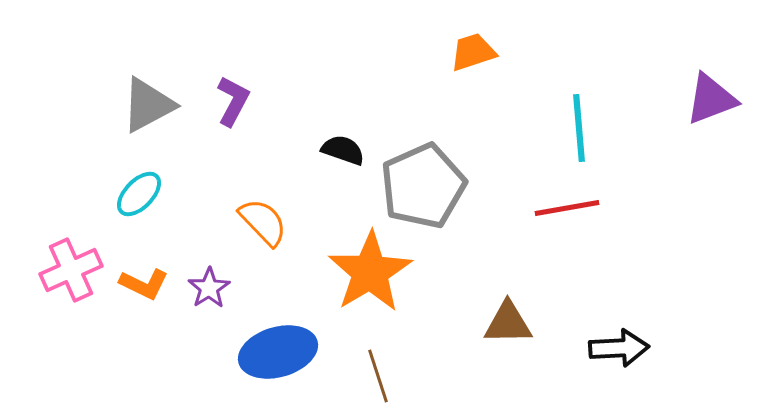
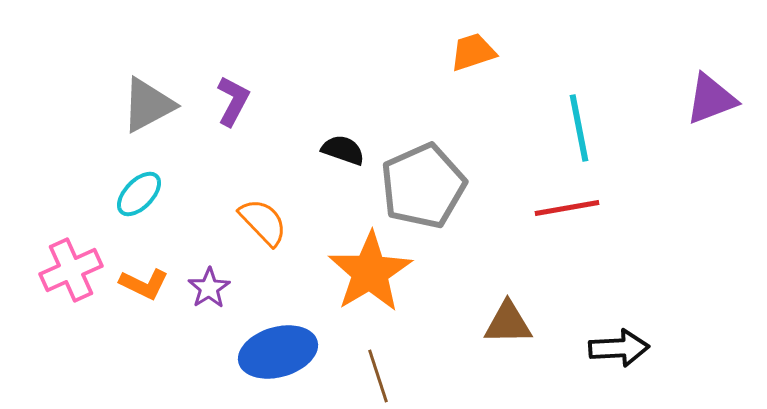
cyan line: rotated 6 degrees counterclockwise
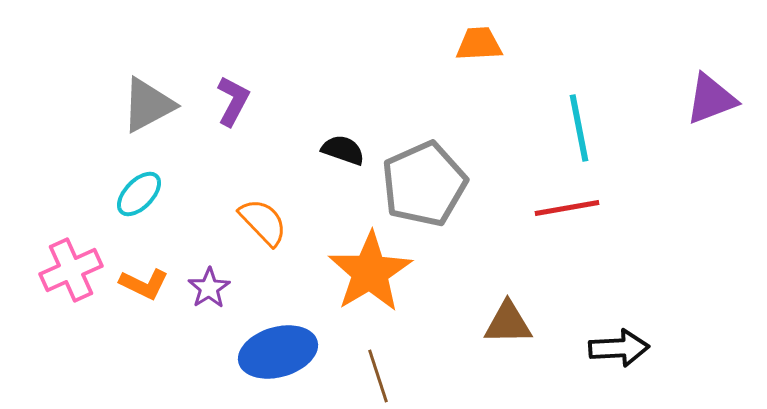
orange trapezoid: moved 6 px right, 8 px up; rotated 15 degrees clockwise
gray pentagon: moved 1 px right, 2 px up
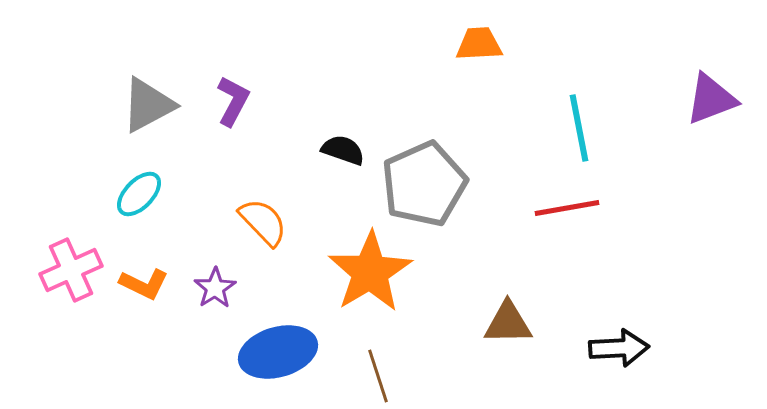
purple star: moved 6 px right
